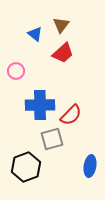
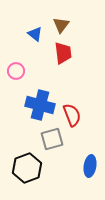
red trapezoid: rotated 55 degrees counterclockwise
blue cross: rotated 16 degrees clockwise
red semicircle: moved 1 px right; rotated 65 degrees counterclockwise
black hexagon: moved 1 px right, 1 px down
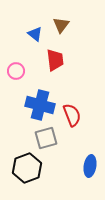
red trapezoid: moved 8 px left, 7 px down
gray square: moved 6 px left, 1 px up
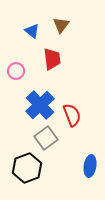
blue triangle: moved 3 px left, 3 px up
red trapezoid: moved 3 px left, 1 px up
blue cross: rotated 32 degrees clockwise
gray square: rotated 20 degrees counterclockwise
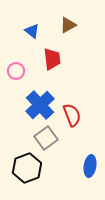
brown triangle: moved 7 px right; rotated 24 degrees clockwise
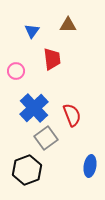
brown triangle: rotated 30 degrees clockwise
blue triangle: rotated 28 degrees clockwise
blue cross: moved 6 px left, 3 px down
black hexagon: moved 2 px down
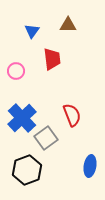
blue cross: moved 12 px left, 10 px down
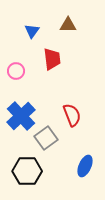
blue cross: moved 1 px left, 2 px up
blue ellipse: moved 5 px left; rotated 15 degrees clockwise
black hexagon: moved 1 px down; rotated 20 degrees clockwise
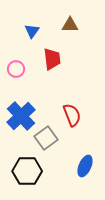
brown triangle: moved 2 px right
pink circle: moved 2 px up
